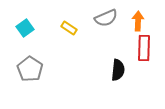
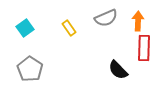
yellow rectangle: rotated 21 degrees clockwise
black semicircle: rotated 130 degrees clockwise
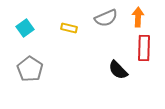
orange arrow: moved 4 px up
yellow rectangle: rotated 42 degrees counterclockwise
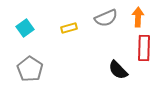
yellow rectangle: rotated 28 degrees counterclockwise
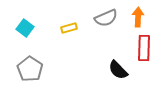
cyan square: rotated 18 degrees counterclockwise
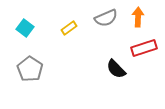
yellow rectangle: rotated 21 degrees counterclockwise
red rectangle: rotated 70 degrees clockwise
black semicircle: moved 2 px left, 1 px up
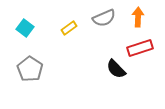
gray semicircle: moved 2 px left
red rectangle: moved 4 px left
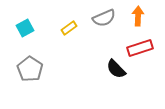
orange arrow: moved 1 px up
cyan square: rotated 24 degrees clockwise
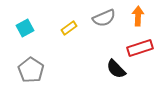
gray pentagon: moved 1 px right, 1 px down
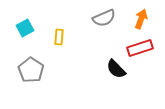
orange arrow: moved 3 px right, 3 px down; rotated 18 degrees clockwise
yellow rectangle: moved 10 px left, 9 px down; rotated 49 degrees counterclockwise
